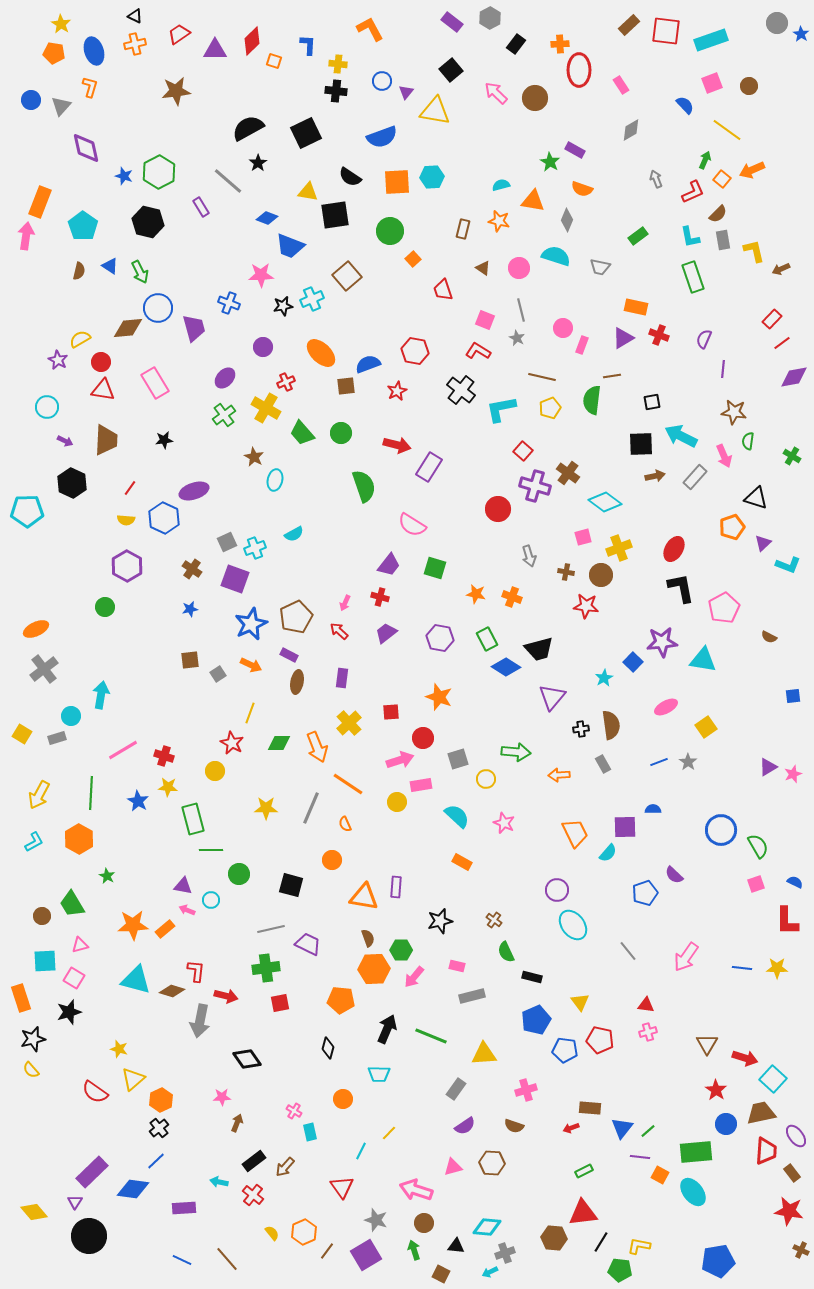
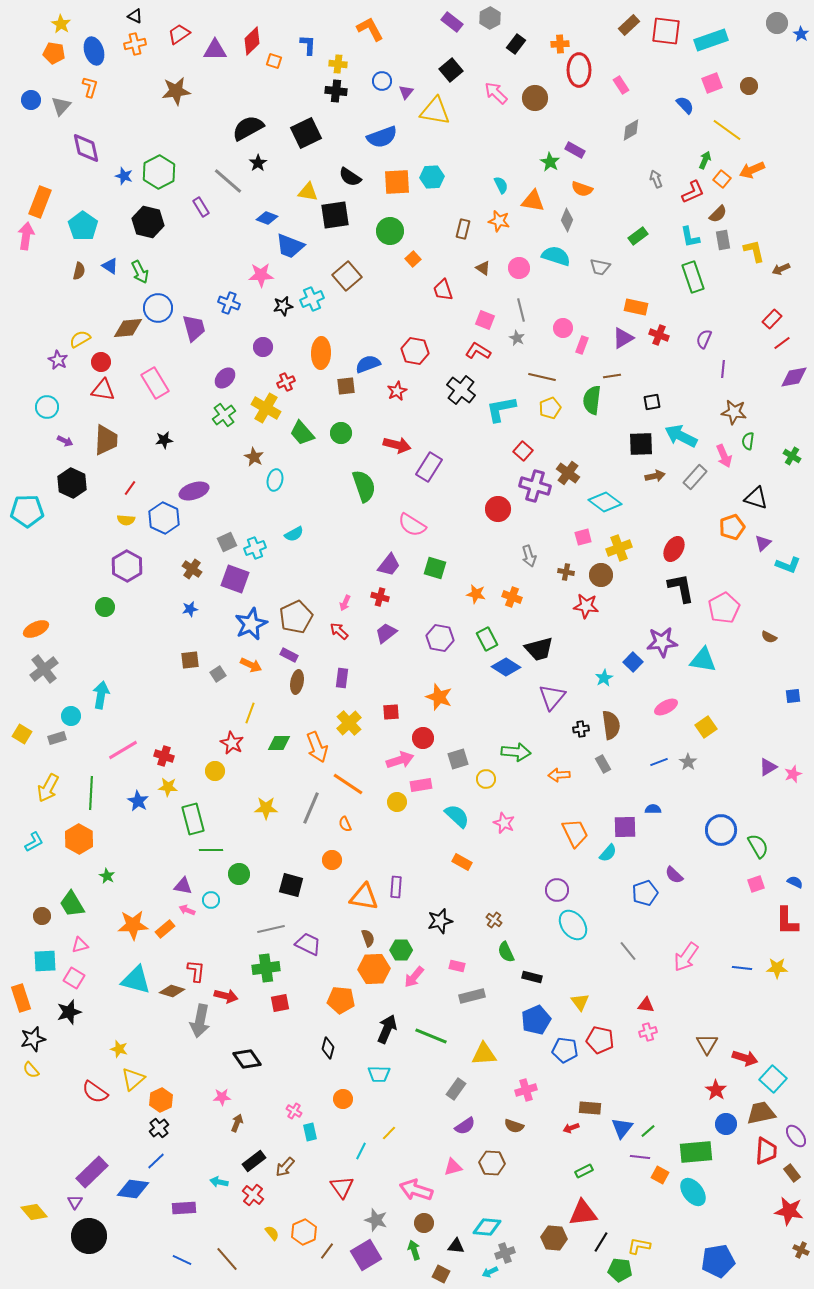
cyan semicircle at (501, 185): rotated 78 degrees clockwise
orange ellipse at (321, 353): rotated 48 degrees clockwise
yellow arrow at (39, 795): moved 9 px right, 7 px up
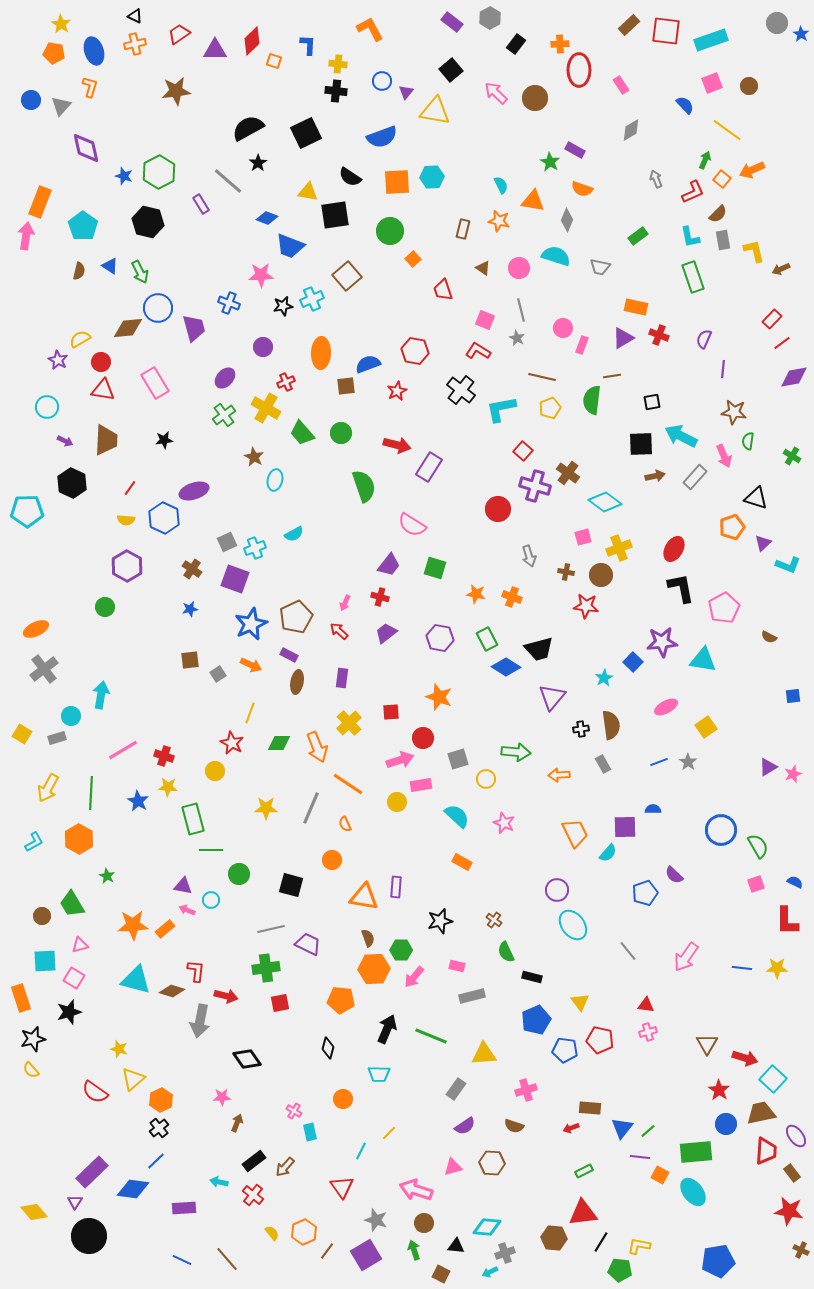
purple rectangle at (201, 207): moved 3 px up
red star at (716, 1090): moved 3 px right
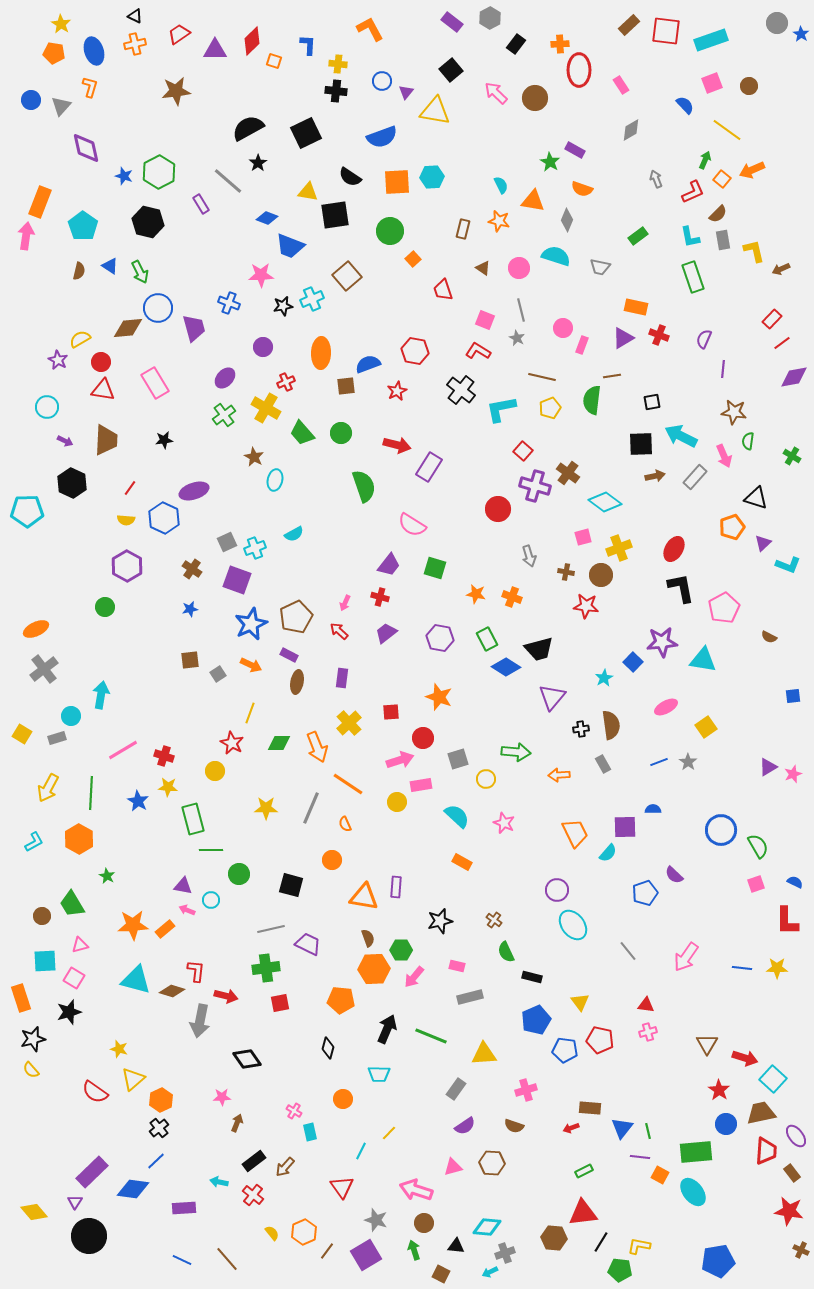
purple square at (235, 579): moved 2 px right, 1 px down
gray rectangle at (472, 996): moved 2 px left, 1 px down
green line at (648, 1131): rotated 63 degrees counterclockwise
